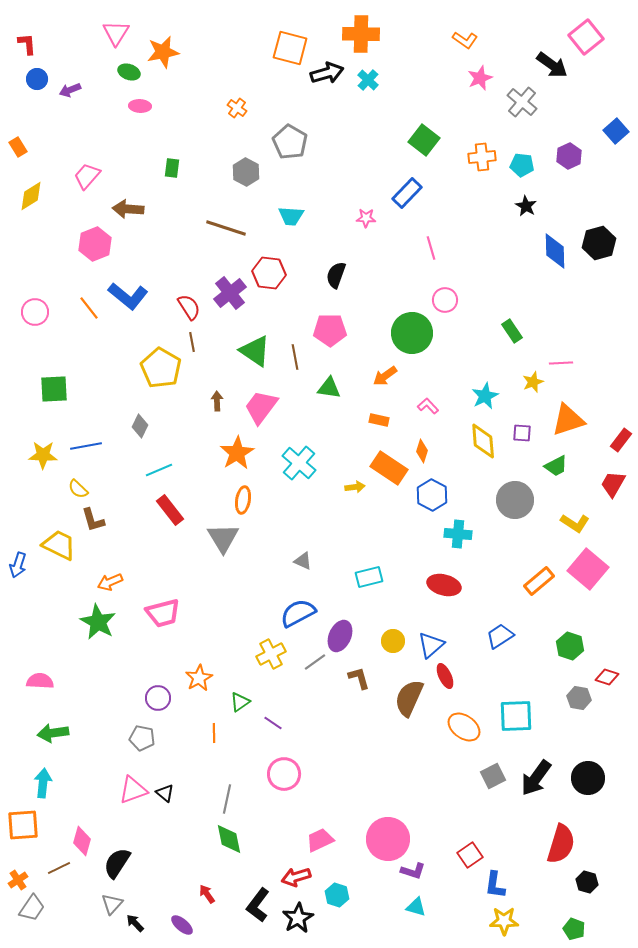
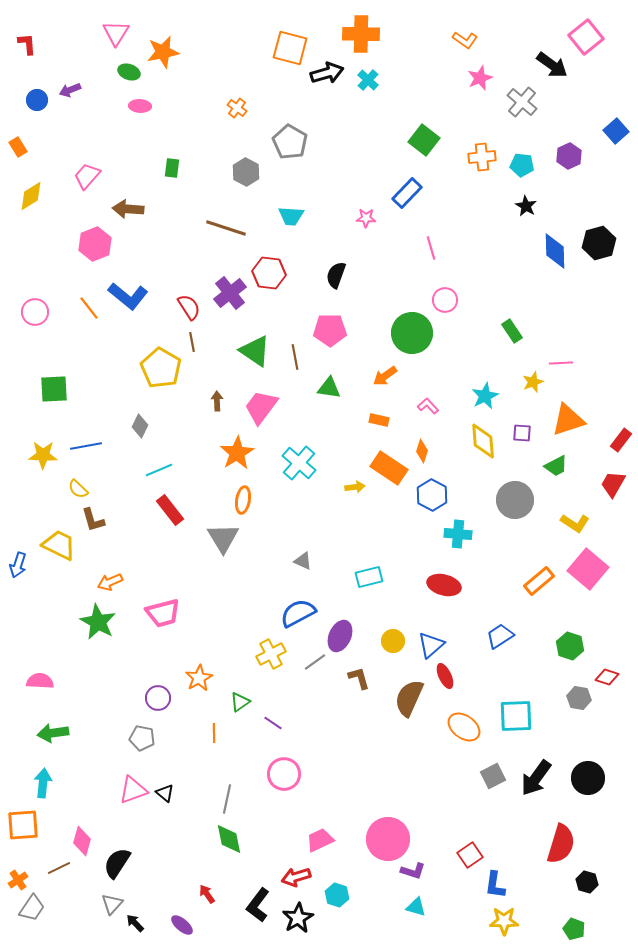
blue circle at (37, 79): moved 21 px down
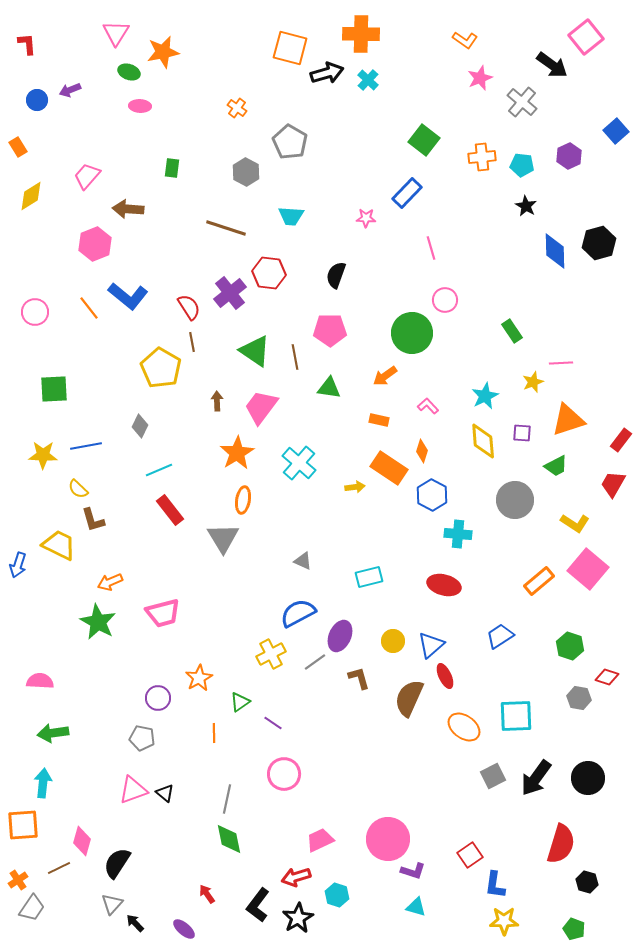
purple ellipse at (182, 925): moved 2 px right, 4 px down
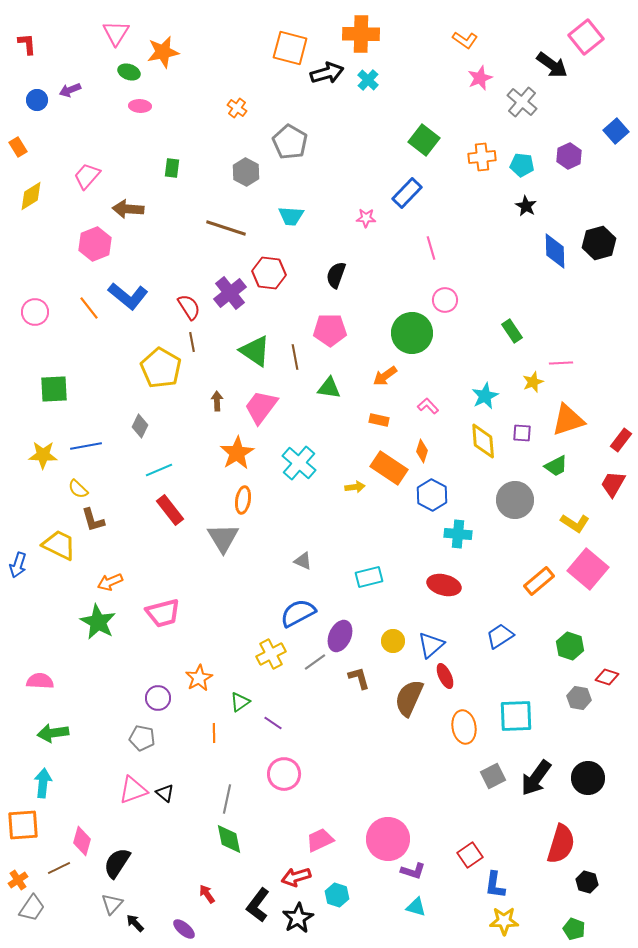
orange ellipse at (464, 727): rotated 44 degrees clockwise
